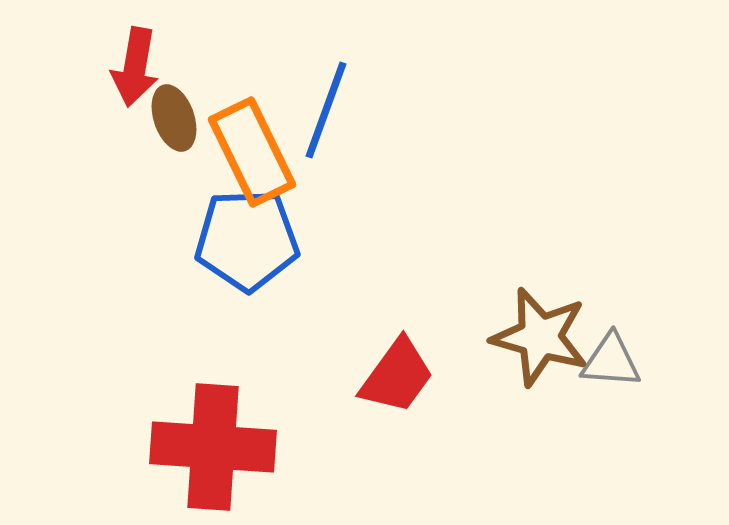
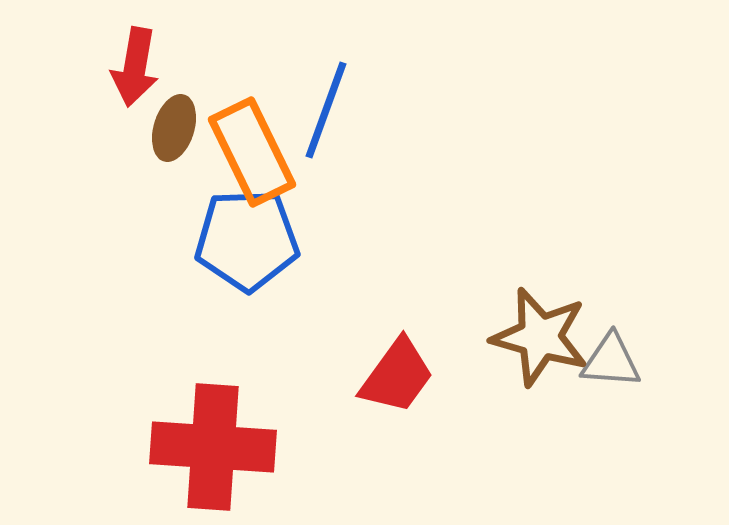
brown ellipse: moved 10 px down; rotated 36 degrees clockwise
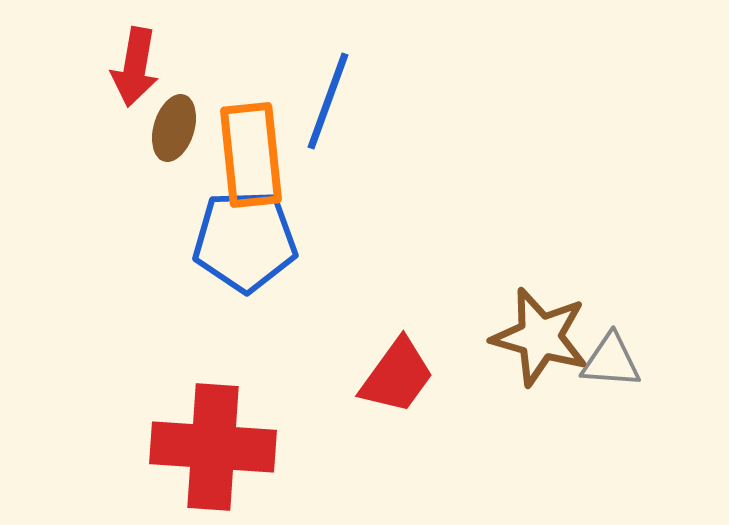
blue line: moved 2 px right, 9 px up
orange rectangle: moved 1 px left, 3 px down; rotated 20 degrees clockwise
blue pentagon: moved 2 px left, 1 px down
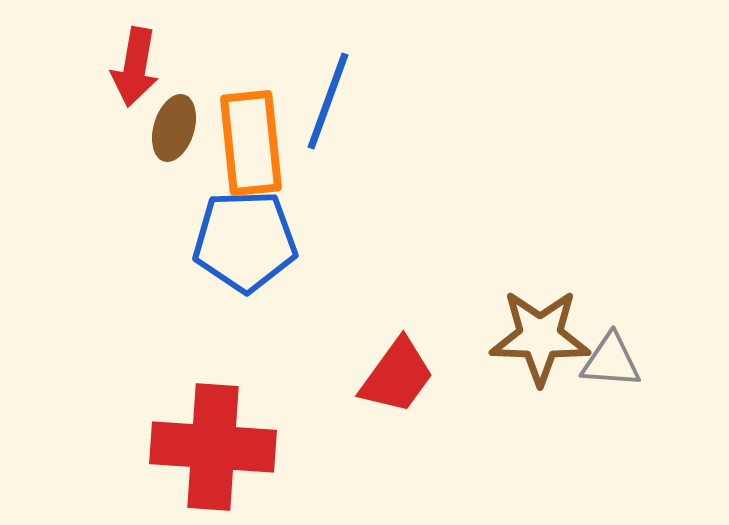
orange rectangle: moved 12 px up
brown star: rotated 14 degrees counterclockwise
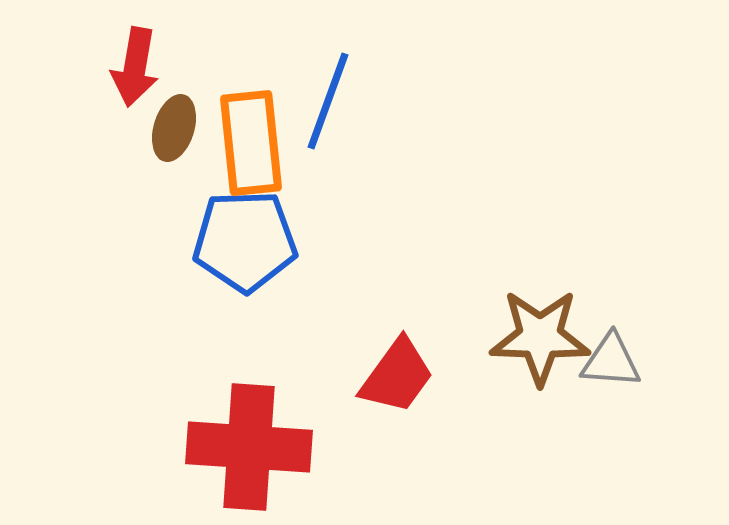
red cross: moved 36 px right
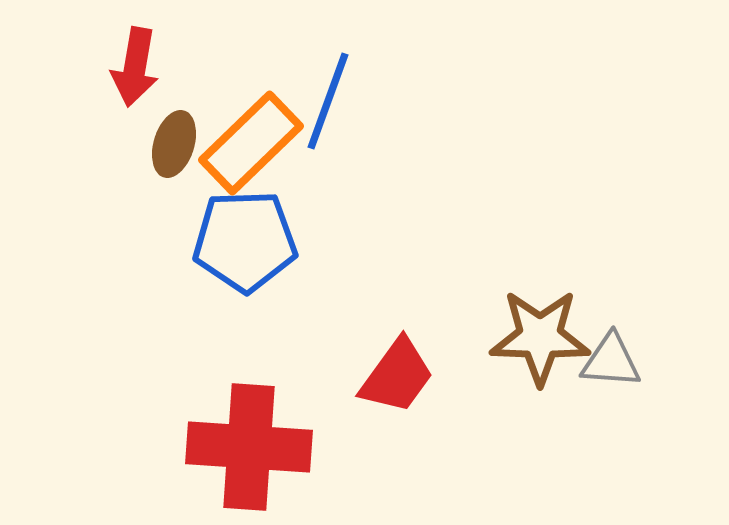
brown ellipse: moved 16 px down
orange rectangle: rotated 52 degrees clockwise
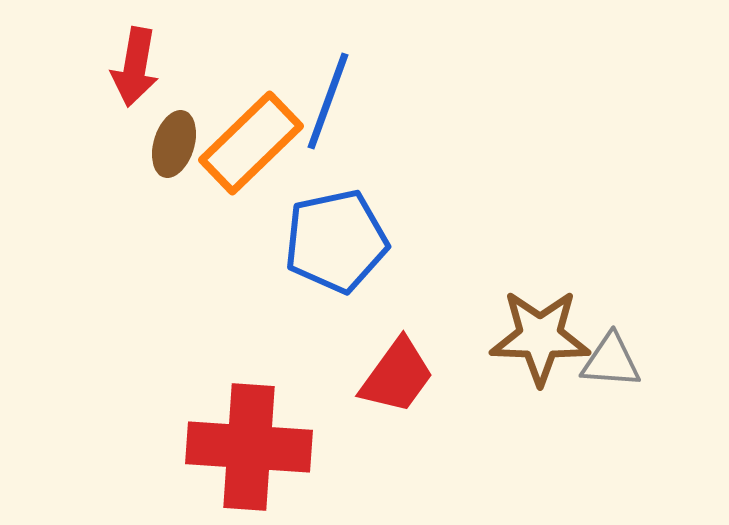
blue pentagon: moved 91 px right; rotated 10 degrees counterclockwise
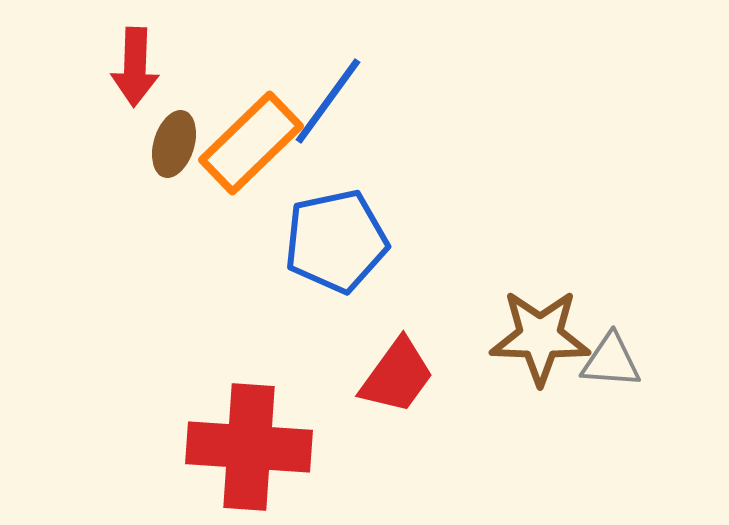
red arrow: rotated 8 degrees counterclockwise
blue line: rotated 16 degrees clockwise
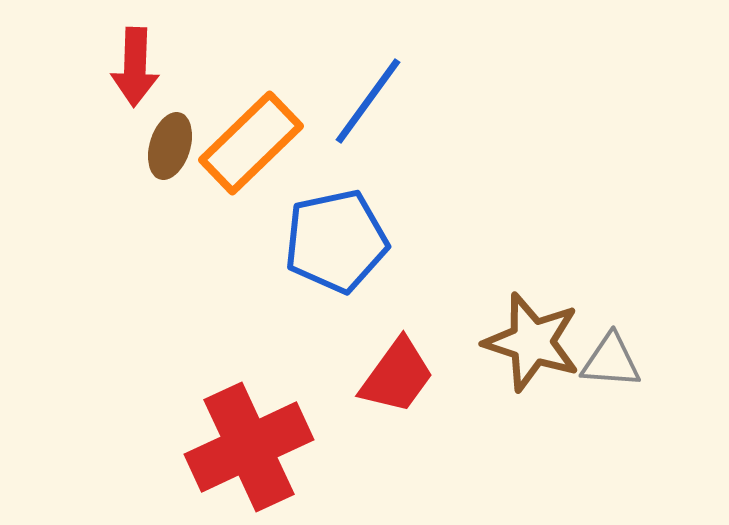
blue line: moved 40 px right
brown ellipse: moved 4 px left, 2 px down
brown star: moved 8 px left, 5 px down; rotated 16 degrees clockwise
red cross: rotated 29 degrees counterclockwise
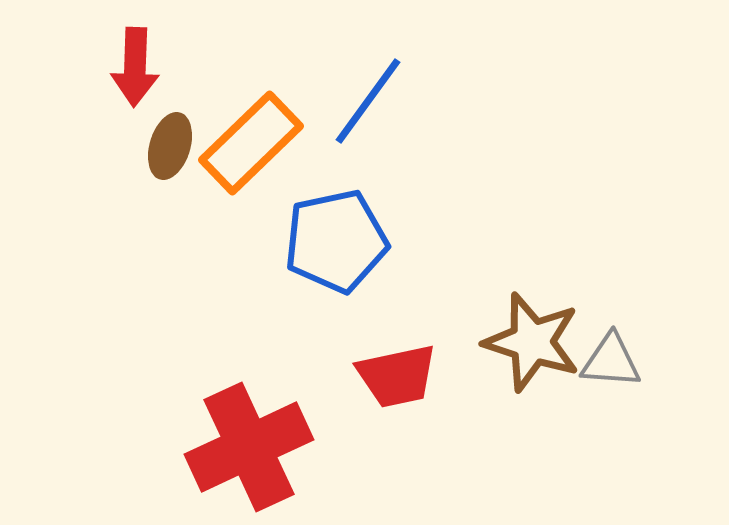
red trapezoid: rotated 42 degrees clockwise
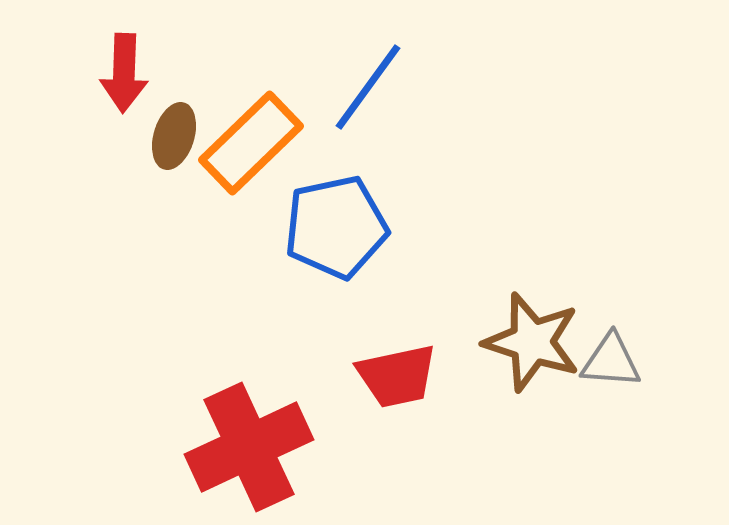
red arrow: moved 11 px left, 6 px down
blue line: moved 14 px up
brown ellipse: moved 4 px right, 10 px up
blue pentagon: moved 14 px up
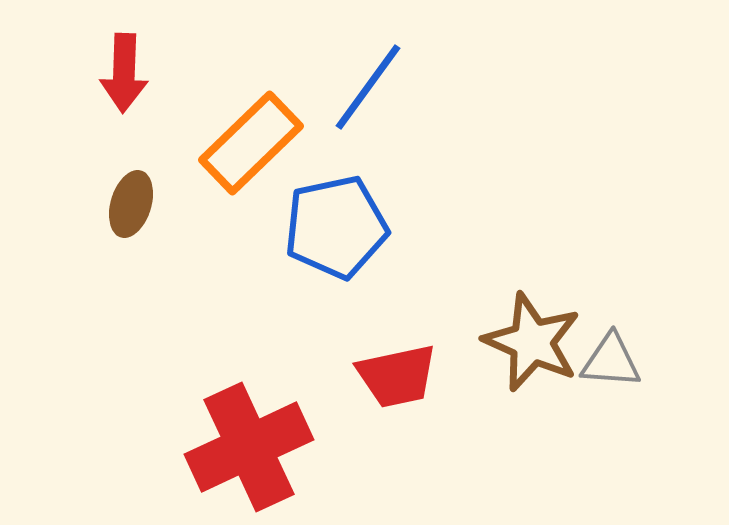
brown ellipse: moved 43 px left, 68 px down
brown star: rotated 6 degrees clockwise
